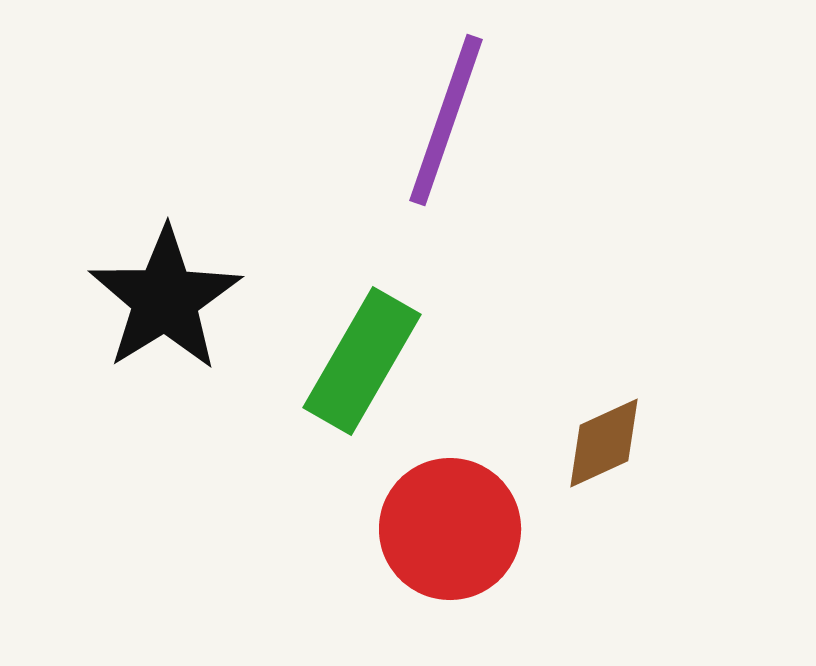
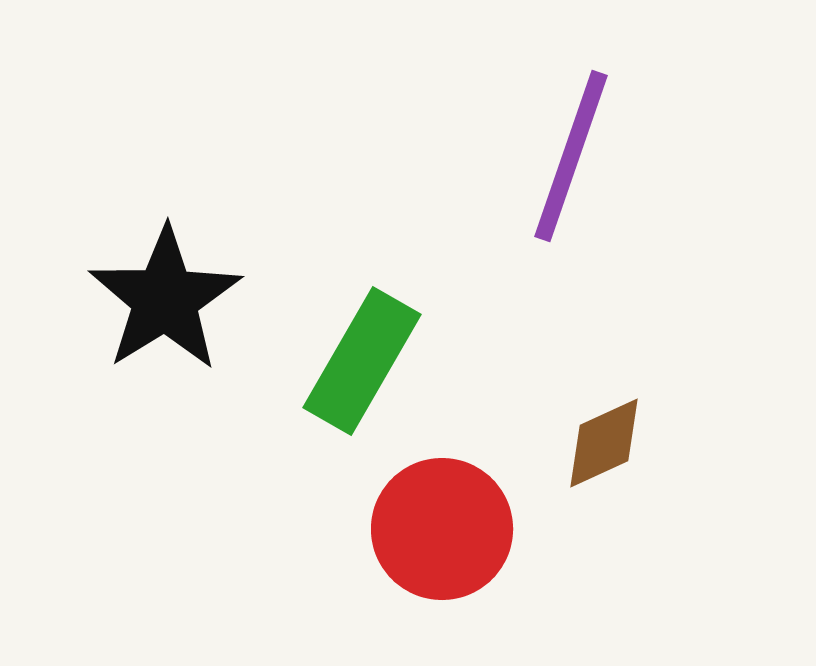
purple line: moved 125 px right, 36 px down
red circle: moved 8 px left
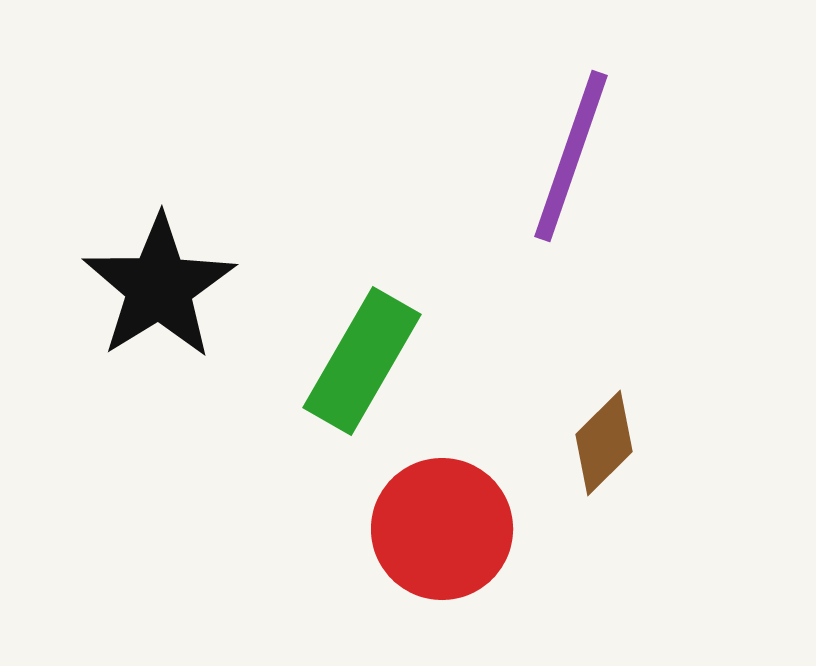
black star: moved 6 px left, 12 px up
brown diamond: rotated 20 degrees counterclockwise
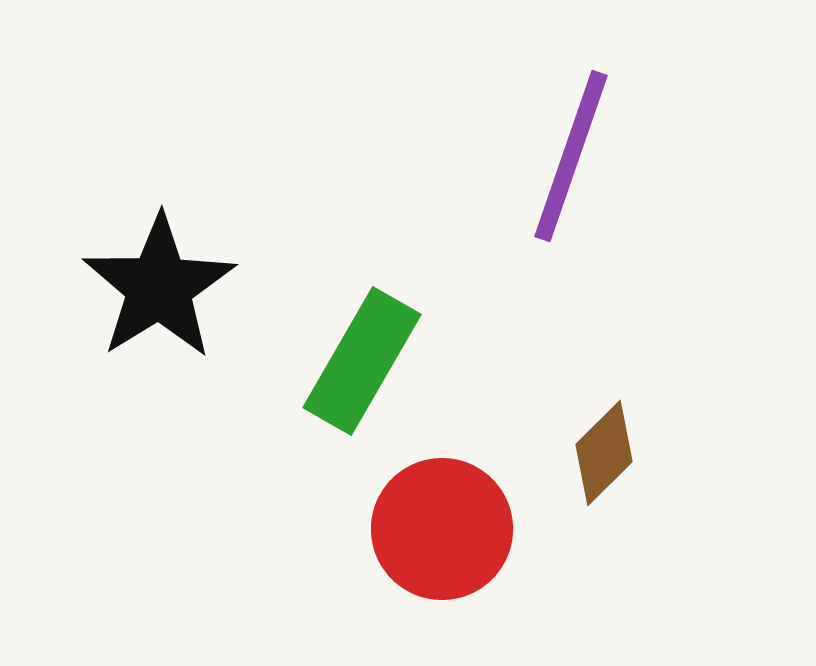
brown diamond: moved 10 px down
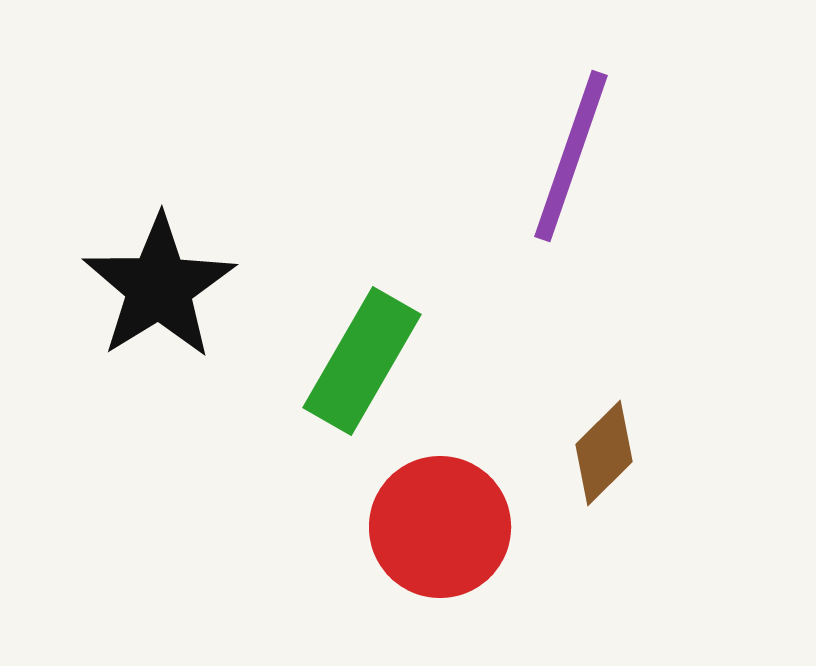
red circle: moved 2 px left, 2 px up
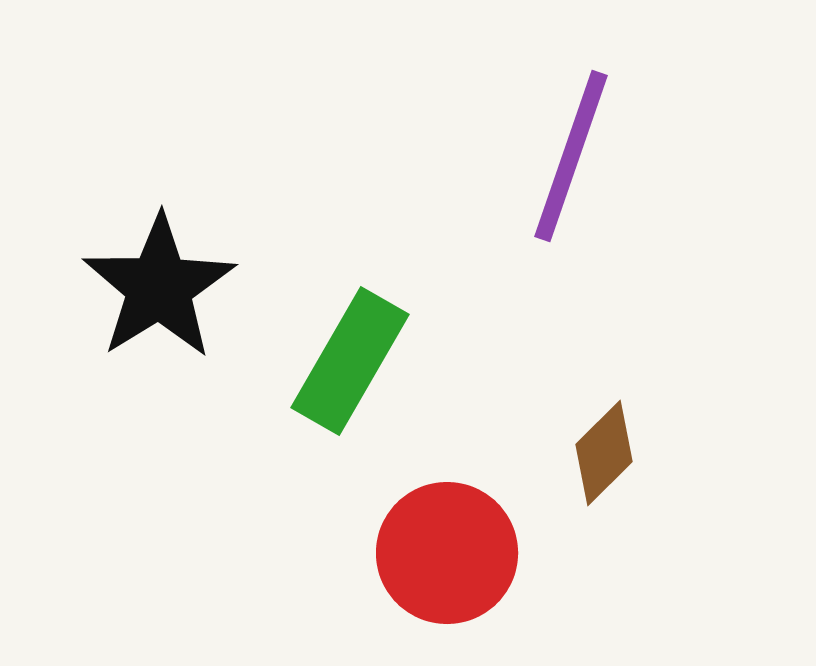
green rectangle: moved 12 px left
red circle: moved 7 px right, 26 px down
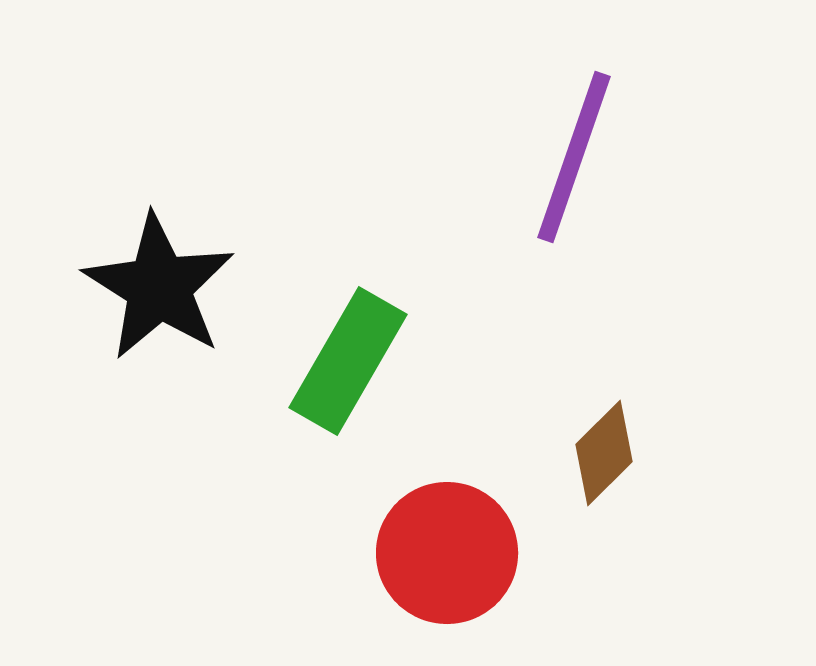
purple line: moved 3 px right, 1 px down
black star: rotated 8 degrees counterclockwise
green rectangle: moved 2 px left
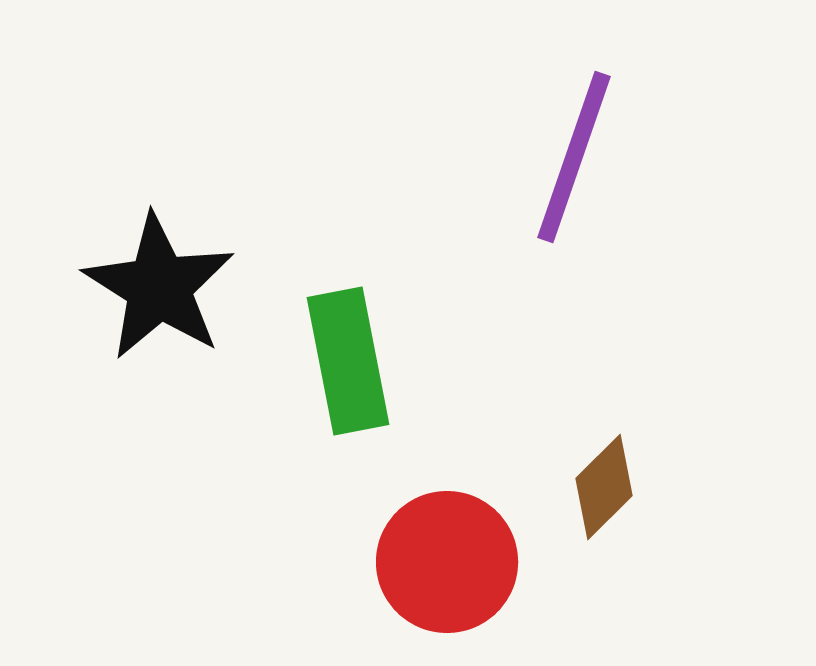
green rectangle: rotated 41 degrees counterclockwise
brown diamond: moved 34 px down
red circle: moved 9 px down
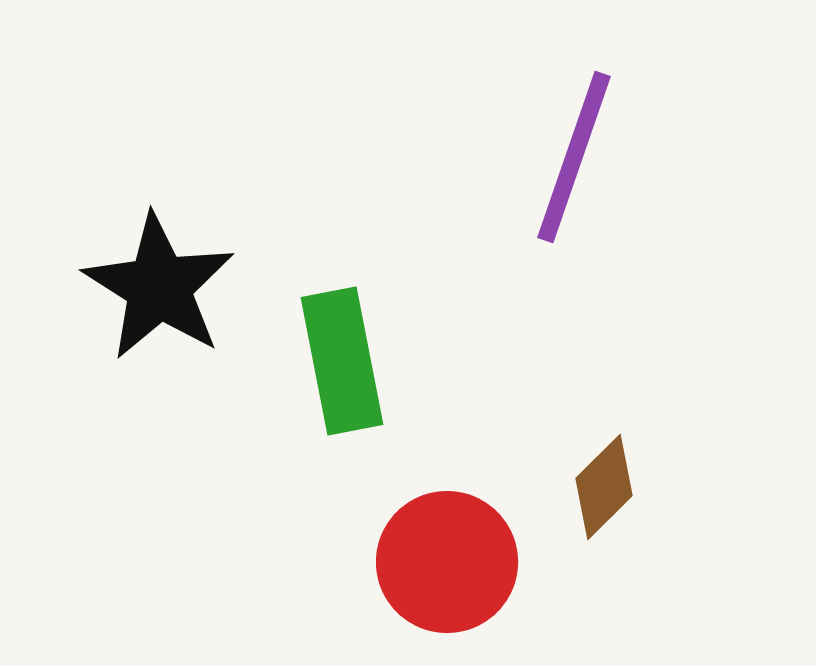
green rectangle: moved 6 px left
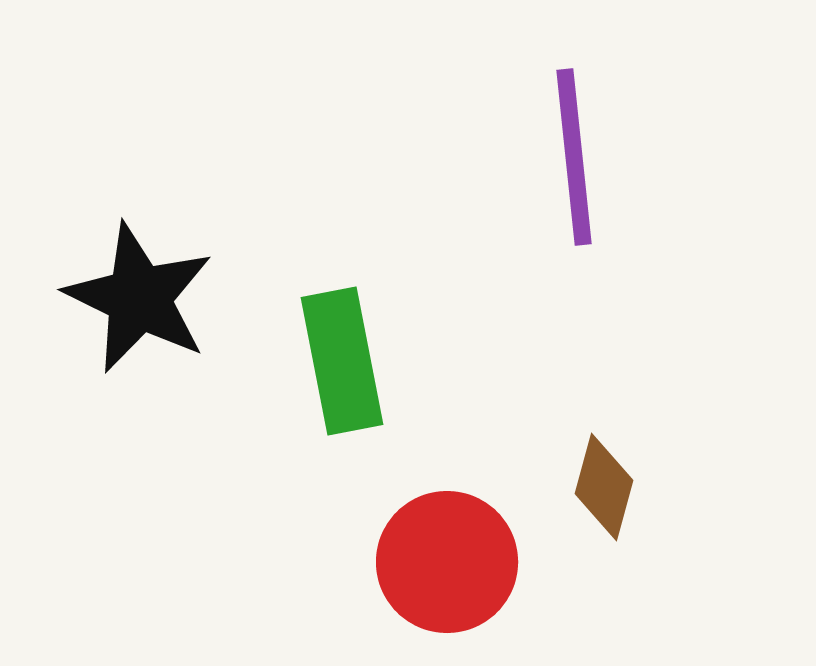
purple line: rotated 25 degrees counterclockwise
black star: moved 20 px left, 11 px down; rotated 6 degrees counterclockwise
brown diamond: rotated 30 degrees counterclockwise
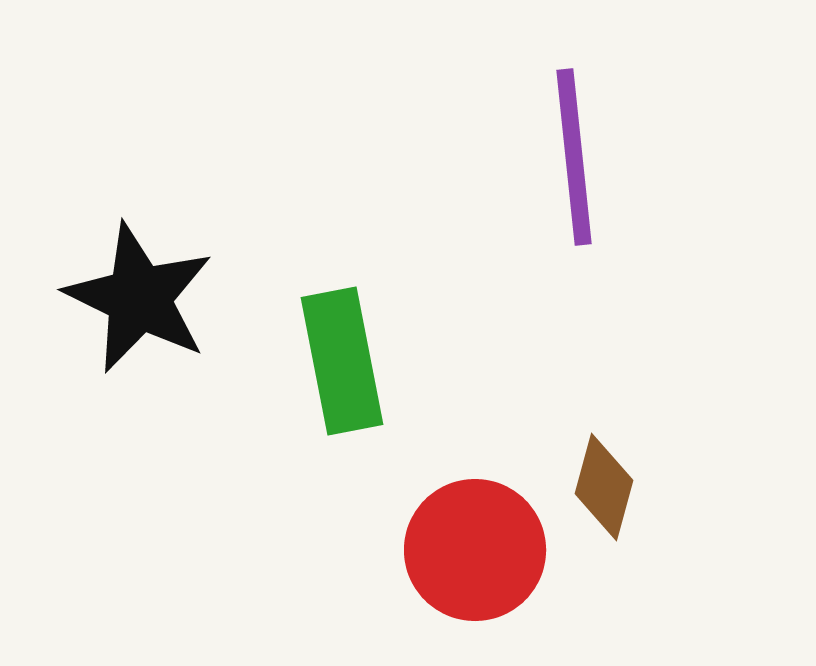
red circle: moved 28 px right, 12 px up
